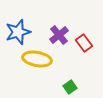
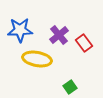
blue star: moved 2 px right, 2 px up; rotated 15 degrees clockwise
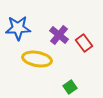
blue star: moved 2 px left, 2 px up
purple cross: rotated 12 degrees counterclockwise
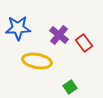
yellow ellipse: moved 2 px down
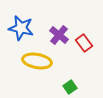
blue star: moved 3 px right; rotated 15 degrees clockwise
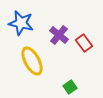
blue star: moved 5 px up
yellow ellipse: moved 5 px left; rotated 52 degrees clockwise
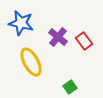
purple cross: moved 1 px left, 2 px down
red rectangle: moved 2 px up
yellow ellipse: moved 1 px left, 1 px down
